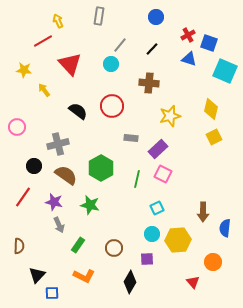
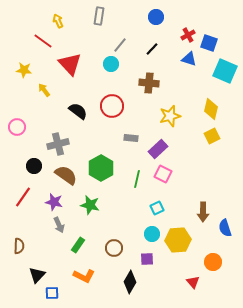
red line at (43, 41): rotated 66 degrees clockwise
yellow square at (214, 137): moved 2 px left, 1 px up
blue semicircle at (225, 228): rotated 24 degrees counterclockwise
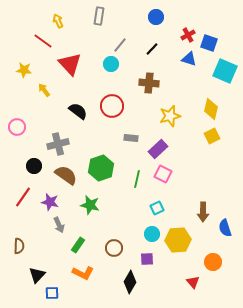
green hexagon at (101, 168): rotated 10 degrees clockwise
purple star at (54, 202): moved 4 px left
orange L-shape at (84, 276): moved 1 px left, 3 px up
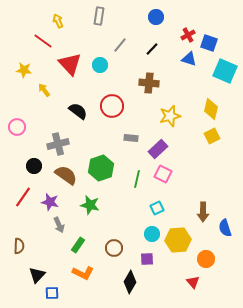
cyan circle at (111, 64): moved 11 px left, 1 px down
orange circle at (213, 262): moved 7 px left, 3 px up
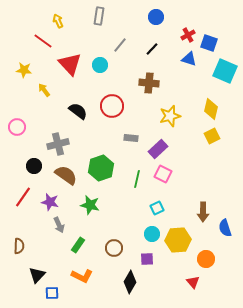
orange L-shape at (83, 273): moved 1 px left, 3 px down
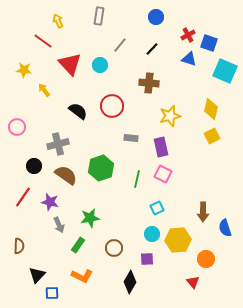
purple rectangle at (158, 149): moved 3 px right, 2 px up; rotated 60 degrees counterclockwise
green star at (90, 205): moved 13 px down; rotated 24 degrees counterclockwise
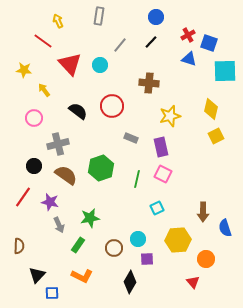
black line at (152, 49): moved 1 px left, 7 px up
cyan square at (225, 71): rotated 25 degrees counterclockwise
pink circle at (17, 127): moved 17 px right, 9 px up
yellow square at (212, 136): moved 4 px right
gray rectangle at (131, 138): rotated 16 degrees clockwise
cyan circle at (152, 234): moved 14 px left, 5 px down
